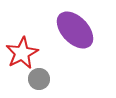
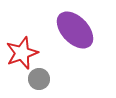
red star: rotated 8 degrees clockwise
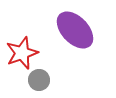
gray circle: moved 1 px down
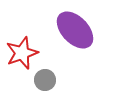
gray circle: moved 6 px right
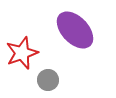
gray circle: moved 3 px right
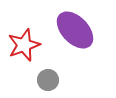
red star: moved 2 px right, 8 px up
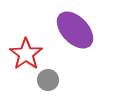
red star: moved 2 px right, 9 px down; rotated 16 degrees counterclockwise
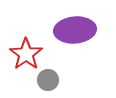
purple ellipse: rotated 51 degrees counterclockwise
